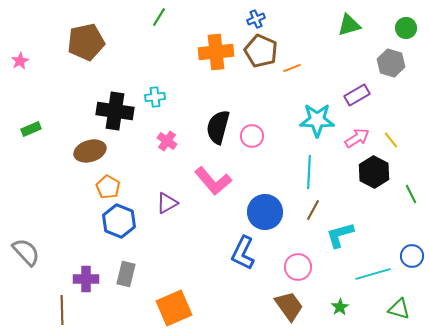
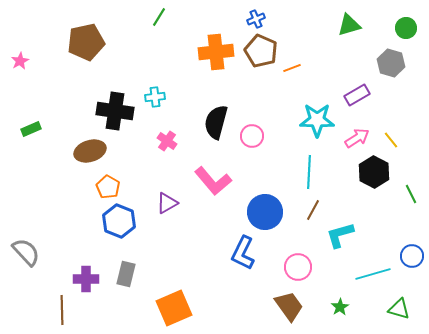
black semicircle at (218, 127): moved 2 px left, 5 px up
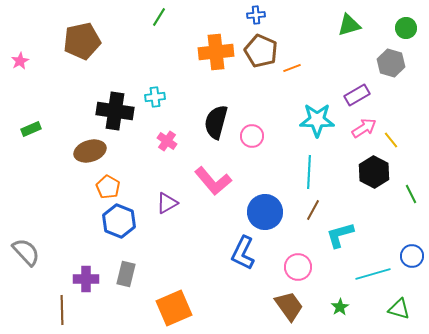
blue cross at (256, 19): moved 4 px up; rotated 18 degrees clockwise
brown pentagon at (86, 42): moved 4 px left, 1 px up
pink arrow at (357, 138): moved 7 px right, 10 px up
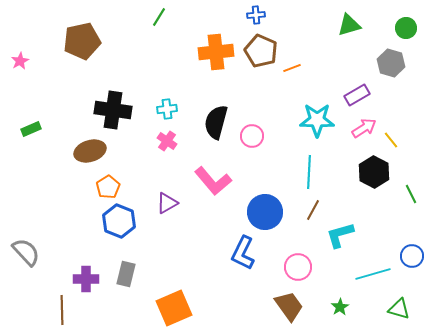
cyan cross at (155, 97): moved 12 px right, 12 px down
black cross at (115, 111): moved 2 px left, 1 px up
orange pentagon at (108, 187): rotated 10 degrees clockwise
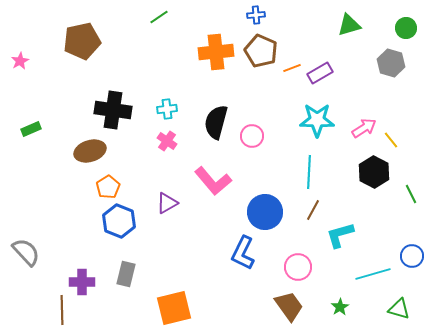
green line at (159, 17): rotated 24 degrees clockwise
purple rectangle at (357, 95): moved 37 px left, 22 px up
purple cross at (86, 279): moved 4 px left, 3 px down
orange square at (174, 308): rotated 9 degrees clockwise
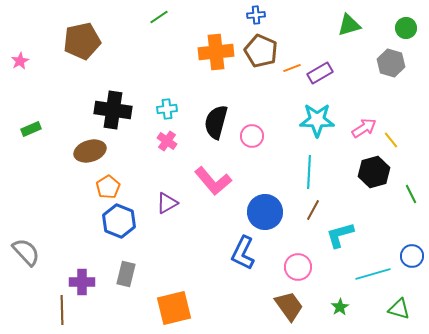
black hexagon at (374, 172): rotated 16 degrees clockwise
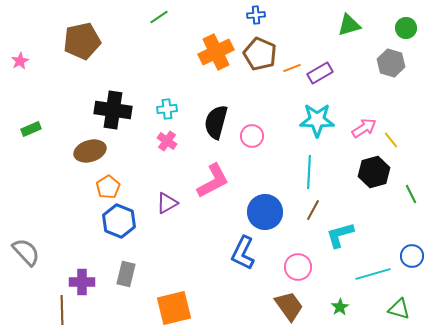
brown pentagon at (261, 51): moved 1 px left, 3 px down
orange cross at (216, 52): rotated 20 degrees counterclockwise
pink L-shape at (213, 181): rotated 78 degrees counterclockwise
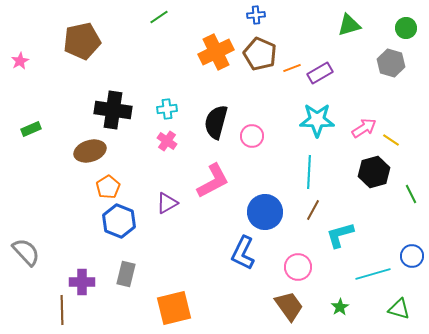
yellow line at (391, 140): rotated 18 degrees counterclockwise
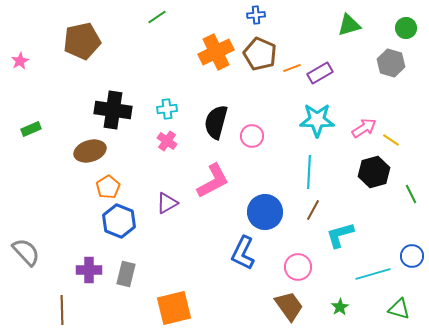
green line at (159, 17): moved 2 px left
purple cross at (82, 282): moved 7 px right, 12 px up
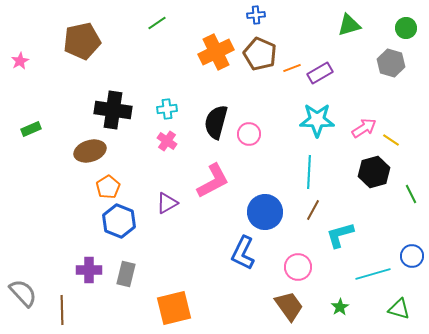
green line at (157, 17): moved 6 px down
pink circle at (252, 136): moved 3 px left, 2 px up
gray semicircle at (26, 252): moved 3 px left, 41 px down
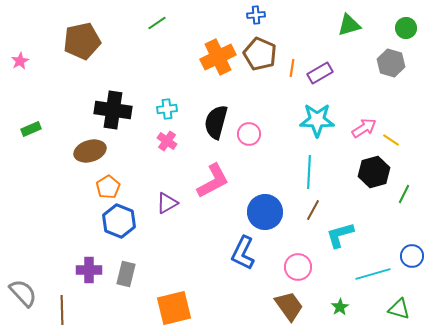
orange cross at (216, 52): moved 2 px right, 5 px down
orange line at (292, 68): rotated 60 degrees counterclockwise
green line at (411, 194): moved 7 px left; rotated 54 degrees clockwise
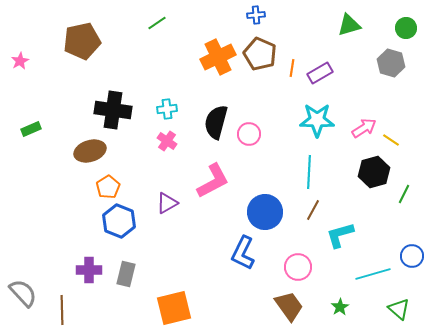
green triangle at (399, 309): rotated 25 degrees clockwise
